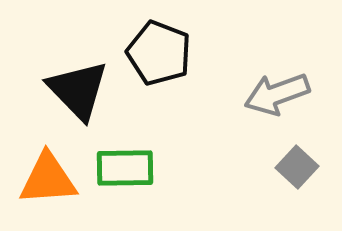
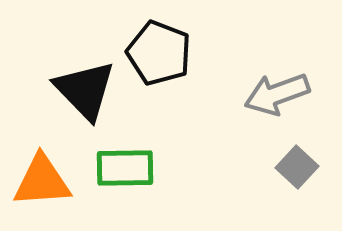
black triangle: moved 7 px right
orange triangle: moved 6 px left, 2 px down
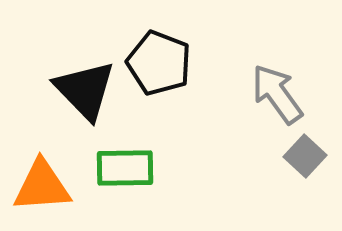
black pentagon: moved 10 px down
gray arrow: rotated 74 degrees clockwise
gray square: moved 8 px right, 11 px up
orange triangle: moved 5 px down
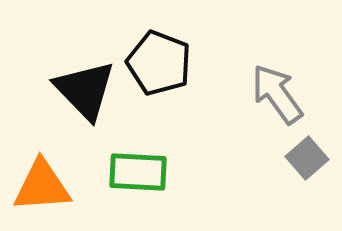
gray square: moved 2 px right, 2 px down; rotated 6 degrees clockwise
green rectangle: moved 13 px right, 4 px down; rotated 4 degrees clockwise
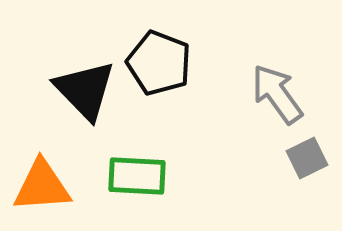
gray square: rotated 15 degrees clockwise
green rectangle: moved 1 px left, 4 px down
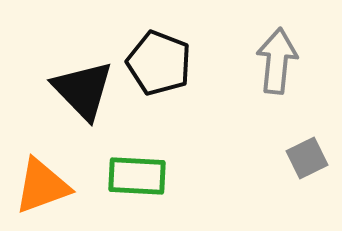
black triangle: moved 2 px left
gray arrow: moved 33 px up; rotated 42 degrees clockwise
orange triangle: rotated 16 degrees counterclockwise
